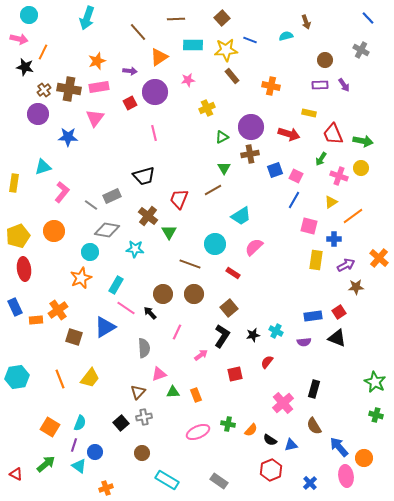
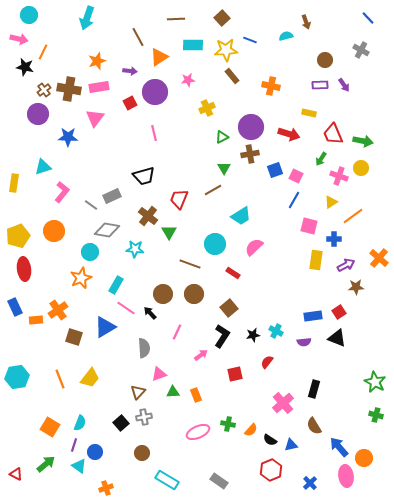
brown line at (138, 32): moved 5 px down; rotated 12 degrees clockwise
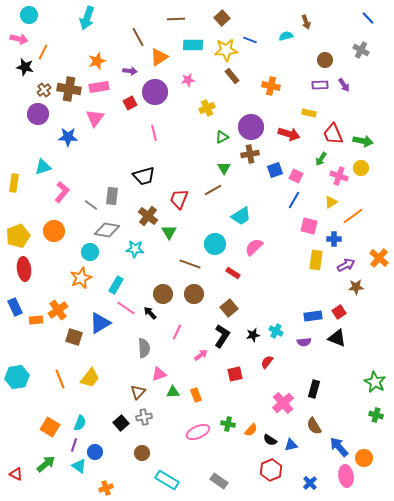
gray rectangle at (112, 196): rotated 60 degrees counterclockwise
blue triangle at (105, 327): moved 5 px left, 4 px up
